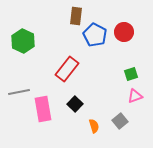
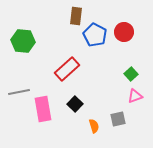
green hexagon: rotated 20 degrees counterclockwise
red rectangle: rotated 10 degrees clockwise
green square: rotated 24 degrees counterclockwise
gray square: moved 2 px left, 2 px up; rotated 28 degrees clockwise
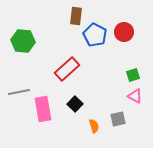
green square: moved 2 px right, 1 px down; rotated 24 degrees clockwise
pink triangle: rotated 49 degrees clockwise
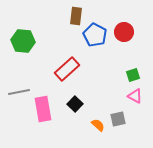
orange semicircle: moved 4 px right, 1 px up; rotated 32 degrees counterclockwise
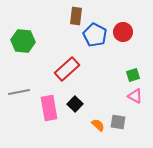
red circle: moved 1 px left
pink rectangle: moved 6 px right, 1 px up
gray square: moved 3 px down; rotated 21 degrees clockwise
